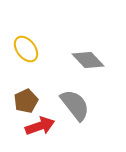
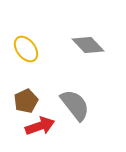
gray diamond: moved 15 px up
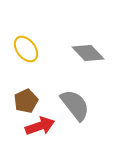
gray diamond: moved 8 px down
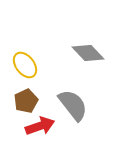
yellow ellipse: moved 1 px left, 16 px down
gray semicircle: moved 2 px left
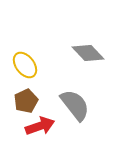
gray semicircle: moved 2 px right
